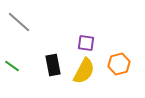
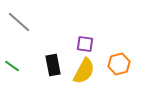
purple square: moved 1 px left, 1 px down
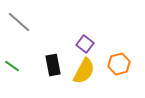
purple square: rotated 30 degrees clockwise
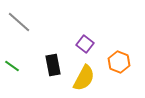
orange hexagon: moved 2 px up; rotated 25 degrees counterclockwise
yellow semicircle: moved 7 px down
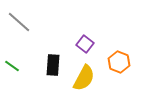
black rectangle: rotated 15 degrees clockwise
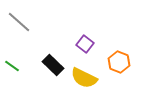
black rectangle: rotated 50 degrees counterclockwise
yellow semicircle: rotated 88 degrees clockwise
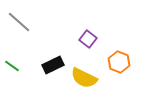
purple square: moved 3 px right, 5 px up
black rectangle: rotated 70 degrees counterclockwise
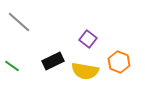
black rectangle: moved 4 px up
yellow semicircle: moved 1 px right, 7 px up; rotated 16 degrees counterclockwise
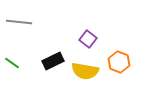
gray line: rotated 35 degrees counterclockwise
green line: moved 3 px up
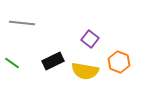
gray line: moved 3 px right, 1 px down
purple square: moved 2 px right
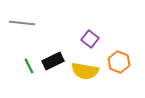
green line: moved 17 px right, 3 px down; rotated 28 degrees clockwise
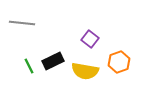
orange hexagon: rotated 20 degrees clockwise
